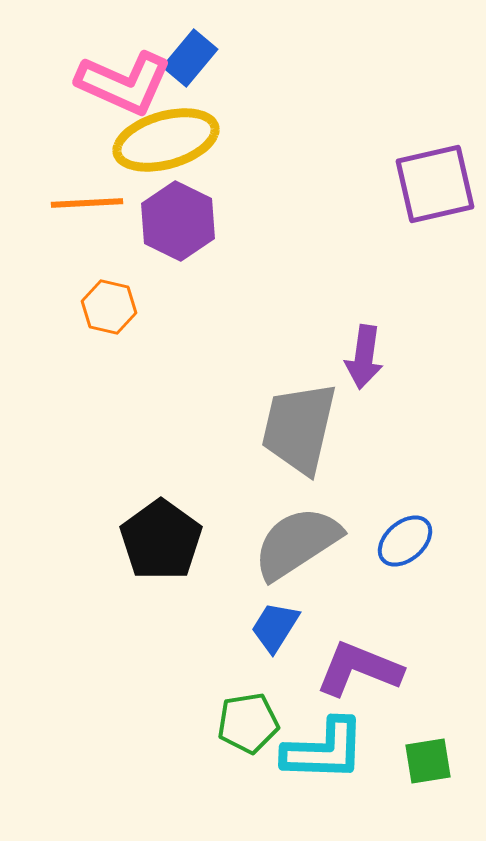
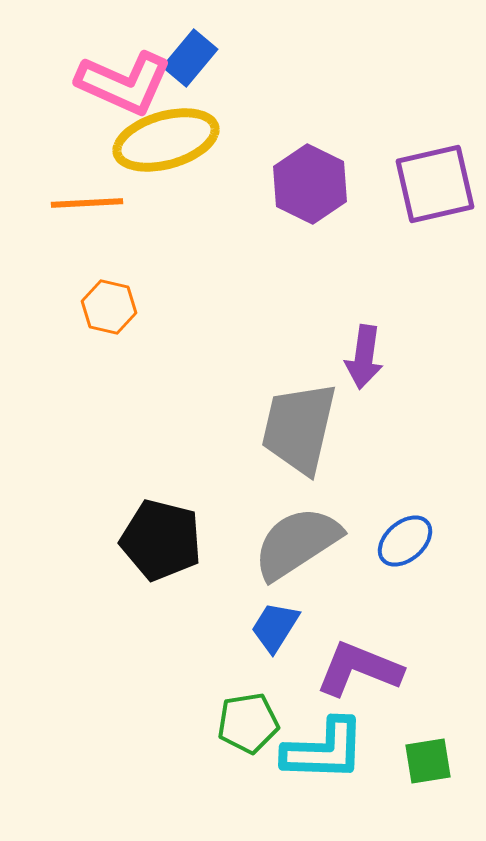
purple hexagon: moved 132 px right, 37 px up
black pentagon: rotated 22 degrees counterclockwise
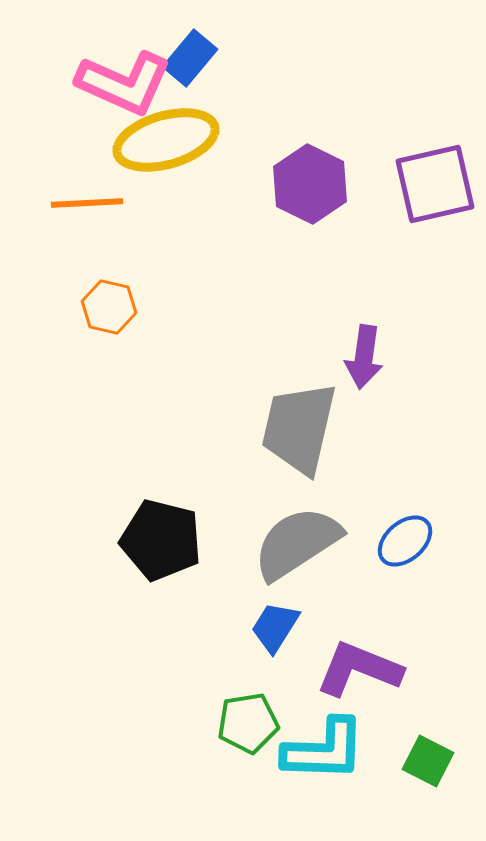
green square: rotated 36 degrees clockwise
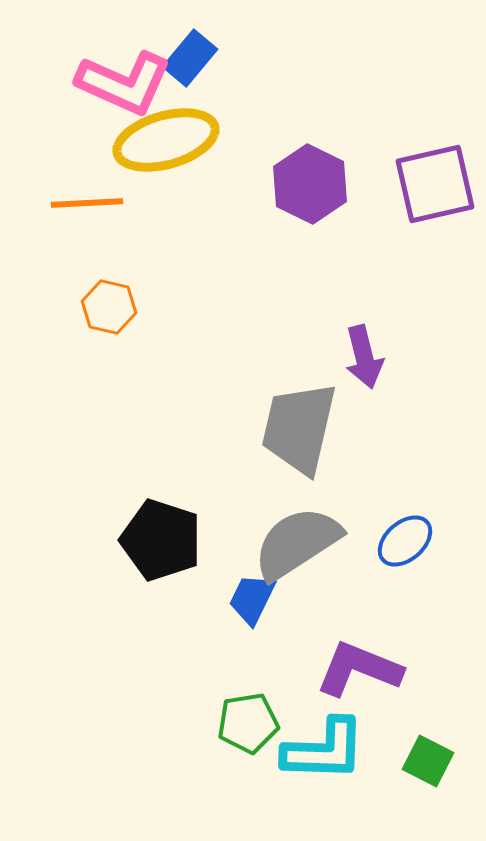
purple arrow: rotated 22 degrees counterclockwise
black pentagon: rotated 4 degrees clockwise
blue trapezoid: moved 23 px left, 28 px up; rotated 6 degrees counterclockwise
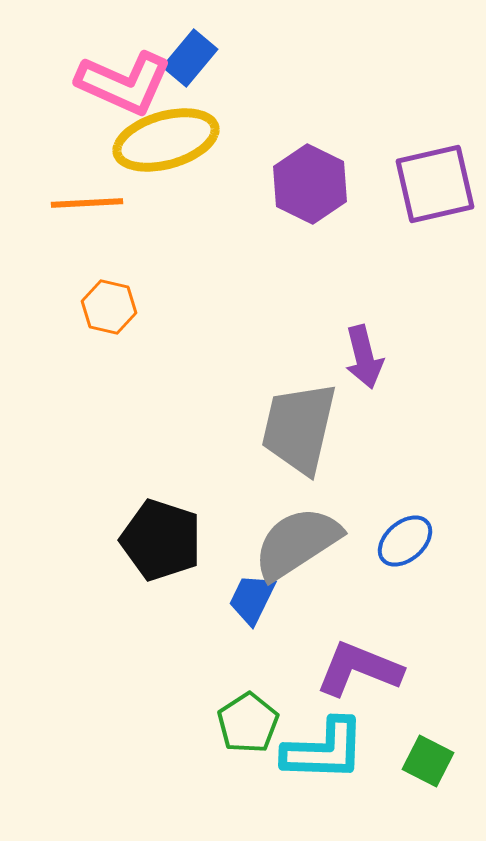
green pentagon: rotated 24 degrees counterclockwise
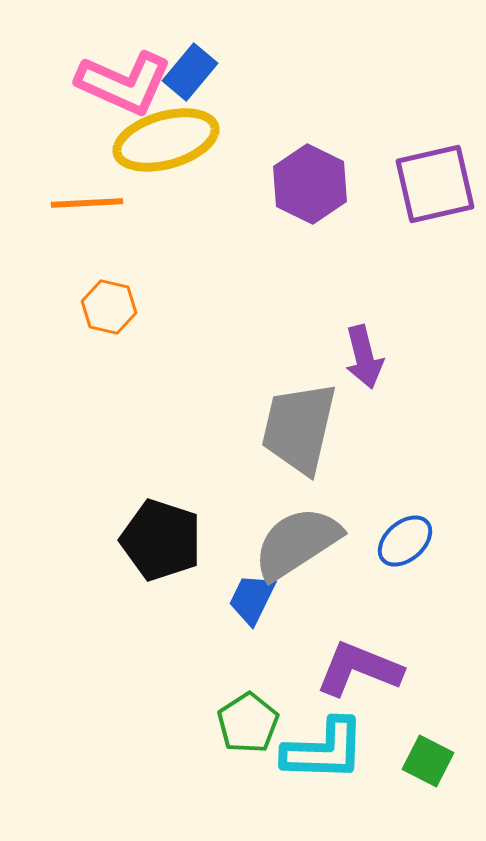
blue rectangle: moved 14 px down
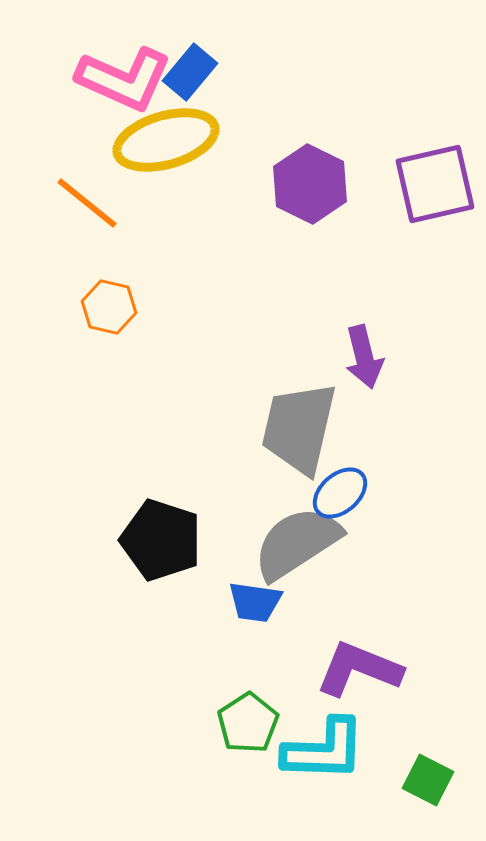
pink L-shape: moved 4 px up
orange line: rotated 42 degrees clockwise
blue ellipse: moved 65 px left, 48 px up
blue trapezoid: moved 3 px right, 3 px down; rotated 108 degrees counterclockwise
green square: moved 19 px down
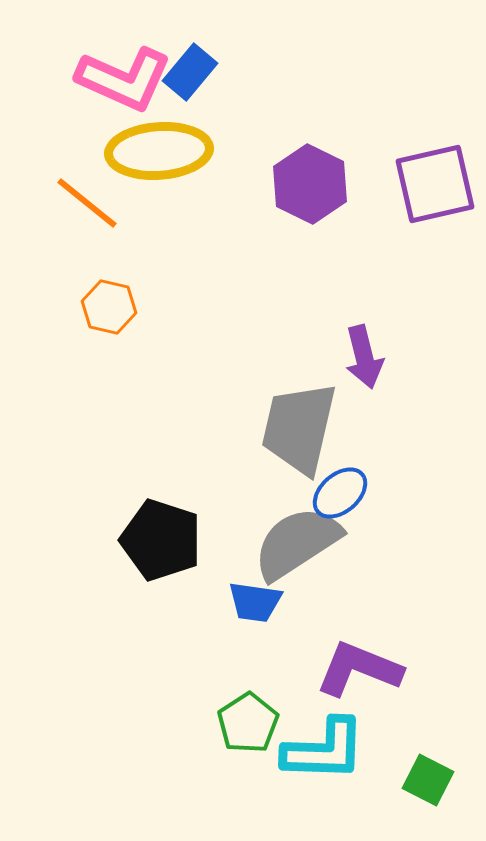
yellow ellipse: moved 7 px left, 11 px down; rotated 12 degrees clockwise
